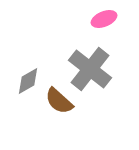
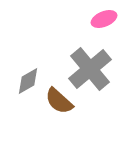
gray cross: rotated 12 degrees clockwise
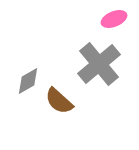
pink ellipse: moved 10 px right
gray cross: moved 9 px right, 5 px up
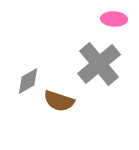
pink ellipse: rotated 25 degrees clockwise
brown semicircle: rotated 24 degrees counterclockwise
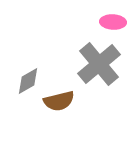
pink ellipse: moved 1 px left, 3 px down
brown semicircle: rotated 32 degrees counterclockwise
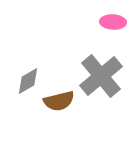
gray cross: moved 2 px right, 12 px down
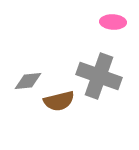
gray cross: moved 2 px left; rotated 30 degrees counterclockwise
gray diamond: rotated 24 degrees clockwise
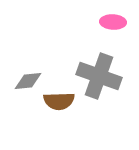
brown semicircle: rotated 12 degrees clockwise
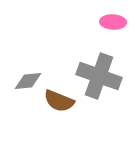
brown semicircle: rotated 24 degrees clockwise
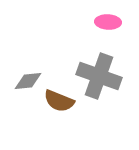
pink ellipse: moved 5 px left
